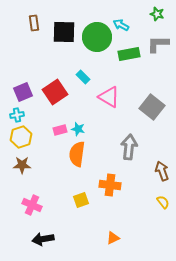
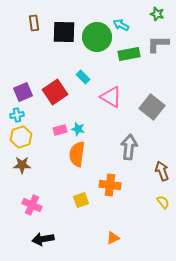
pink triangle: moved 2 px right
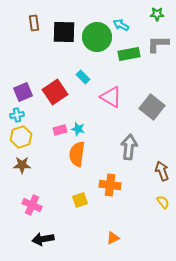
green star: rotated 16 degrees counterclockwise
yellow square: moved 1 px left
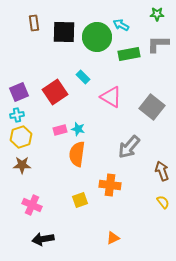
purple square: moved 4 px left
gray arrow: rotated 145 degrees counterclockwise
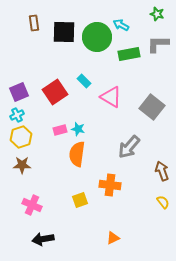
green star: rotated 16 degrees clockwise
cyan rectangle: moved 1 px right, 4 px down
cyan cross: rotated 16 degrees counterclockwise
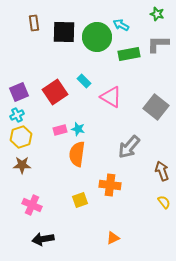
gray square: moved 4 px right
yellow semicircle: moved 1 px right
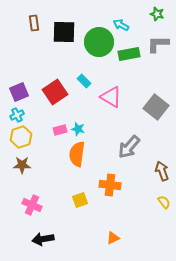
green circle: moved 2 px right, 5 px down
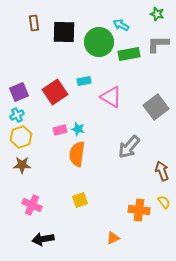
cyan rectangle: rotated 56 degrees counterclockwise
gray square: rotated 15 degrees clockwise
orange cross: moved 29 px right, 25 px down
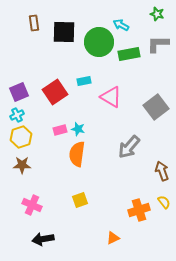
orange cross: rotated 25 degrees counterclockwise
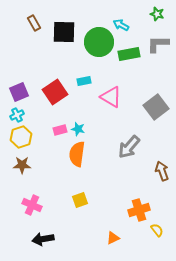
brown rectangle: rotated 21 degrees counterclockwise
yellow semicircle: moved 7 px left, 28 px down
